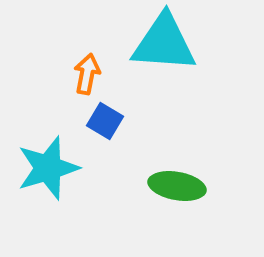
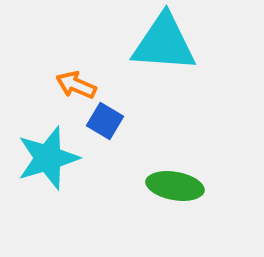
orange arrow: moved 11 px left, 11 px down; rotated 78 degrees counterclockwise
cyan star: moved 10 px up
green ellipse: moved 2 px left
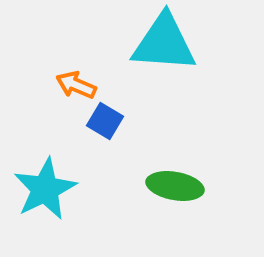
cyan star: moved 3 px left, 31 px down; rotated 10 degrees counterclockwise
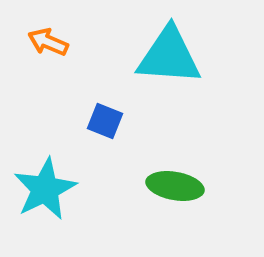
cyan triangle: moved 5 px right, 13 px down
orange arrow: moved 28 px left, 43 px up
blue square: rotated 9 degrees counterclockwise
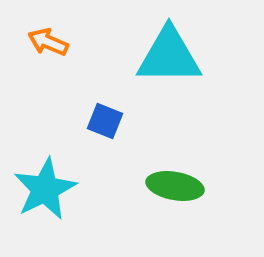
cyan triangle: rotated 4 degrees counterclockwise
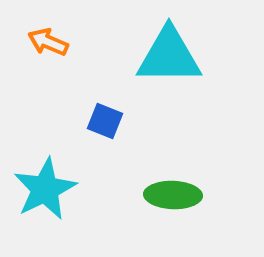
green ellipse: moved 2 px left, 9 px down; rotated 8 degrees counterclockwise
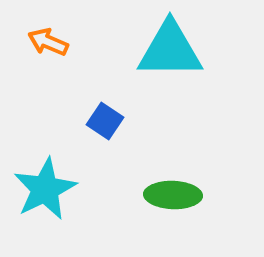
cyan triangle: moved 1 px right, 6 px up
blue square: rotated 12 degrees clockwise
